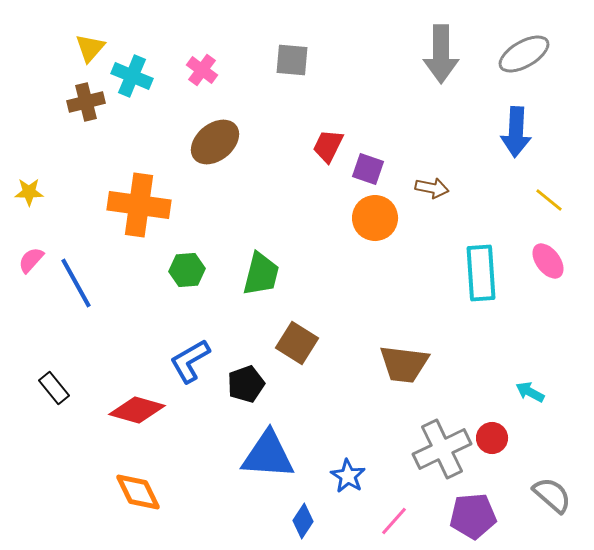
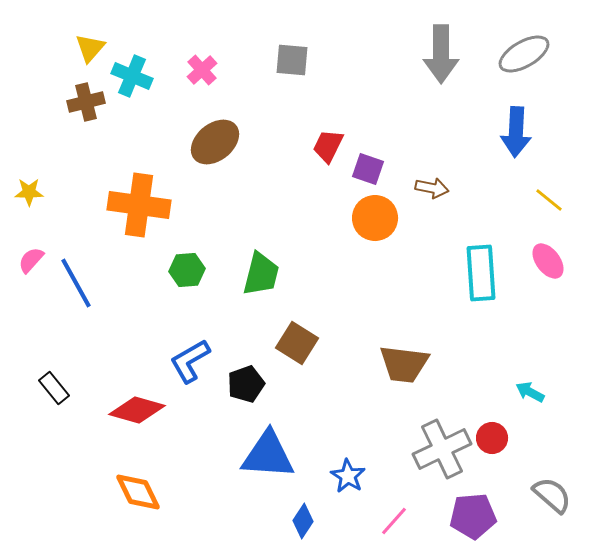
pink cross: rotated 12 degrees clockwise
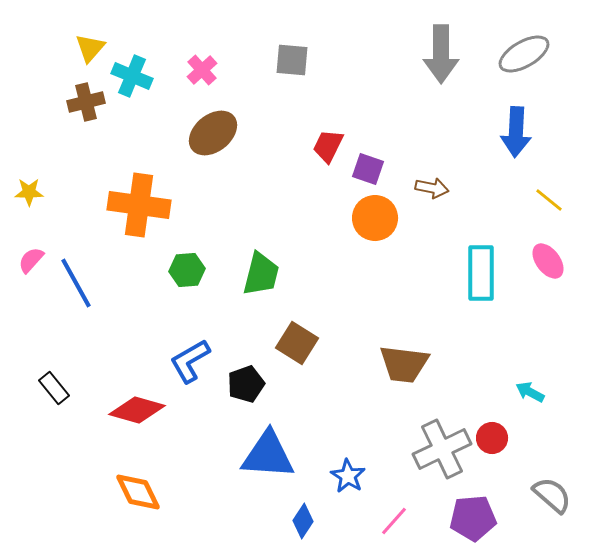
brown ellipse: moved 2 px left, 9 px up
cyan rectangle: rotated 4 degrees clockwise
purple pentagon: moved 2 px down
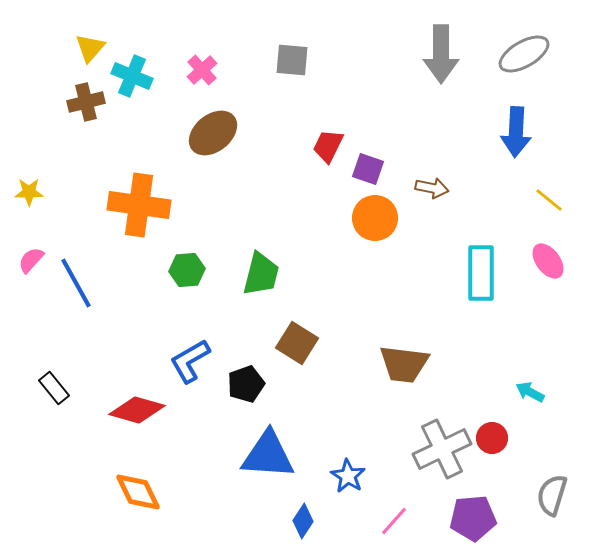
gray semicircle: rotated 114 degrees counterclockwise
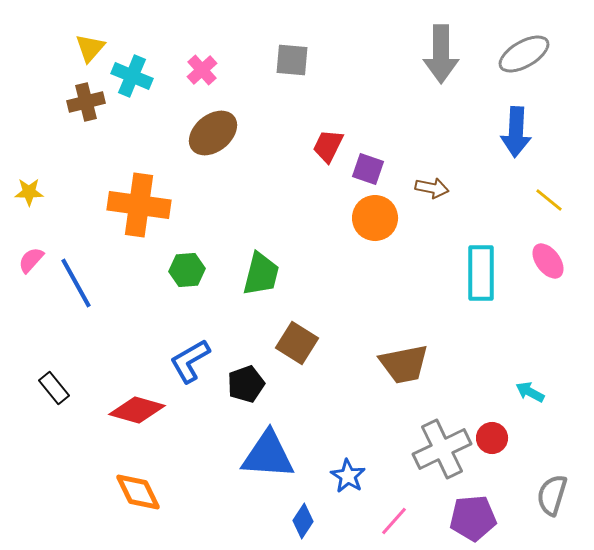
brown trapezoid: rotated 18 degrees counterclockwise
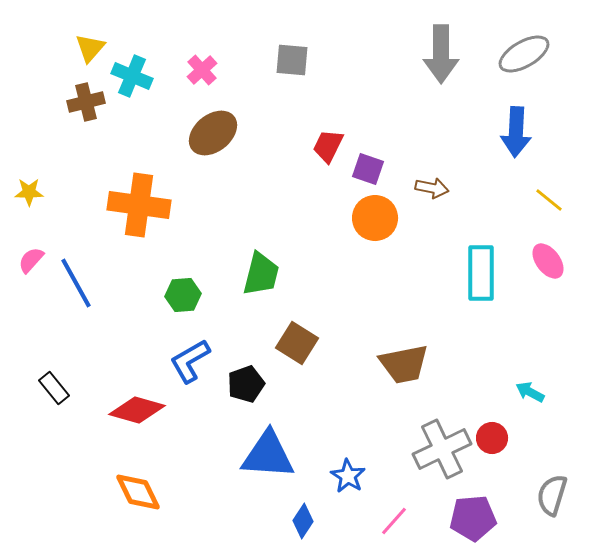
green hexagon: moved 4 px left, 25 px down
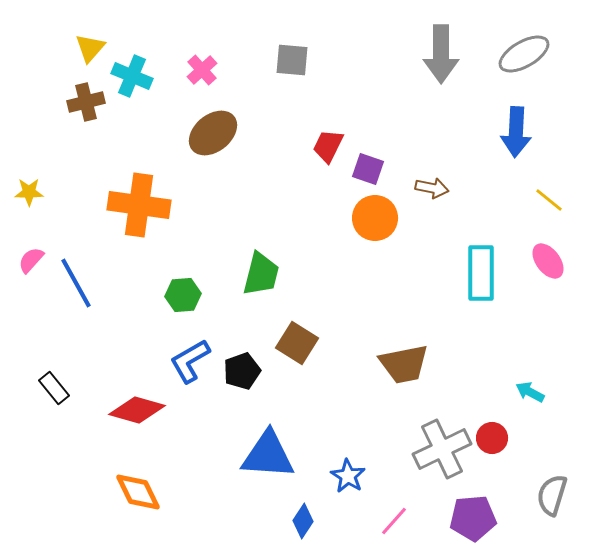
black pentagon: moved 4 px left, 13 px up
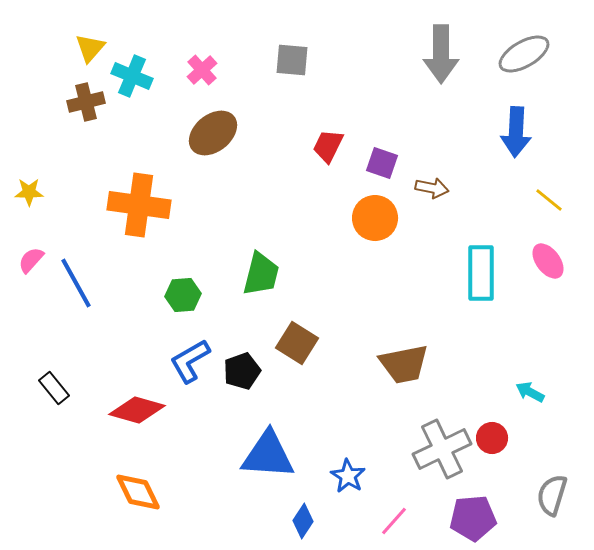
purple square: moved 14 px right, 6 px up
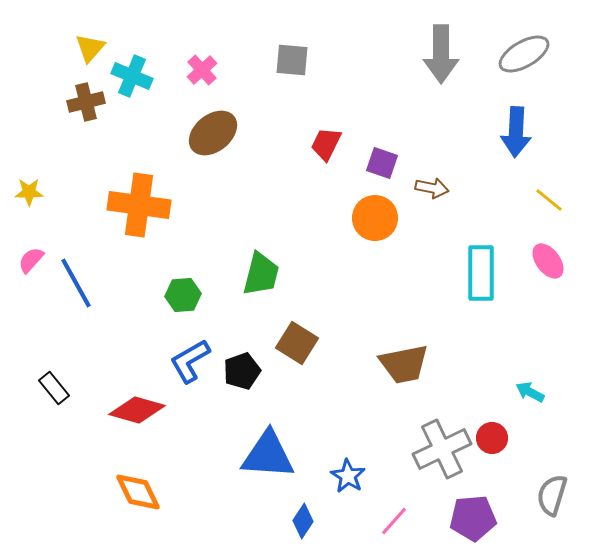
red trapezoid: moved 2 px left, 2 px up
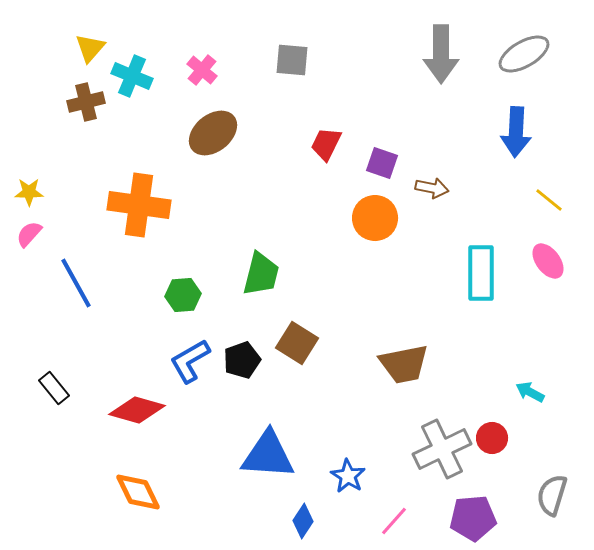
pink cross: rotated 8 degrees counterclockwise
pink semicircle: moved 2 px left, 26 px up
black pentagon: moved 11 px up
